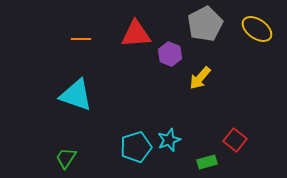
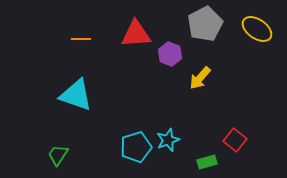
cyan star: moved 1 px left
green trapezoid: moved 8 px left, 3 px up
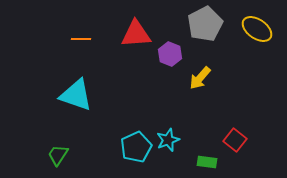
cyan pentagon: rotated 8 degrees counterclockwise
green rectangle: rotated 24 degrees clockwise
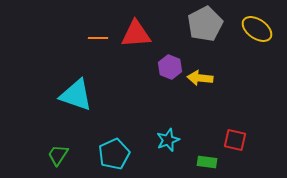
orange line: moved 17 px right, 1 px up
purple hexagon: moved 13 px down
yellow arrow: rotated 55 degrees clockwise
red square: rotated 25 degrees counterclockwise
cyan pentagon: moved 22 px left, 7 px down
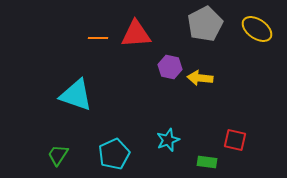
purple hexagon: rotated 10 degrees counterclockwise
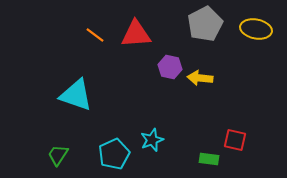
yellow ellipse: moved 1 px left; rotated 24 degrees counterclockwise
orange line: moved 3 px left, 3 px up; rotated 36 degrees clockwise
cyan star: moved 16 px left
green rectangle: moved 2 px right, 3 px up
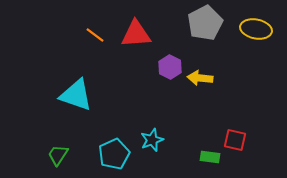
gray pentagon: moved 1 px up
purple hexagon: rotated 15 degrees clockwise
green rectangle: moved 1 px right, 2 px up
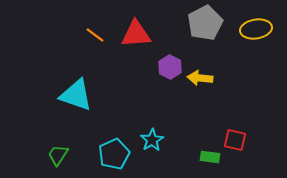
yellow ellipse: rotated 20 degrees counterclockwise
cyan star: rotated 10 degrees counterclockwise
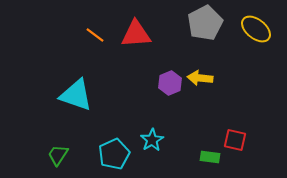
yellow ellipse: rotated 48 degrees clockwise
purple hexagon: moved 16 px down; rotated 10 degrees clockwise
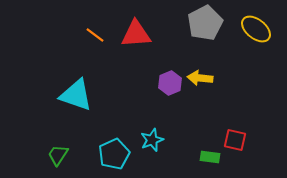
cyan star: rotated 10 degrees clockwise
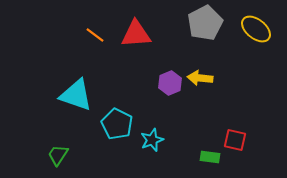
cyan pentagon: moved 3 px right, 30 px up; rotated 20 degrees counterclockwise
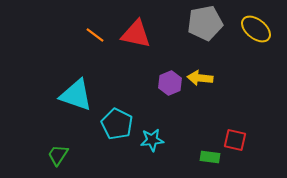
gray pentagon: rotated 16 degrees clockwise
red triangle: rotated 16 degrees clockwise
cyan star: rotated 15 degrees clockwise
